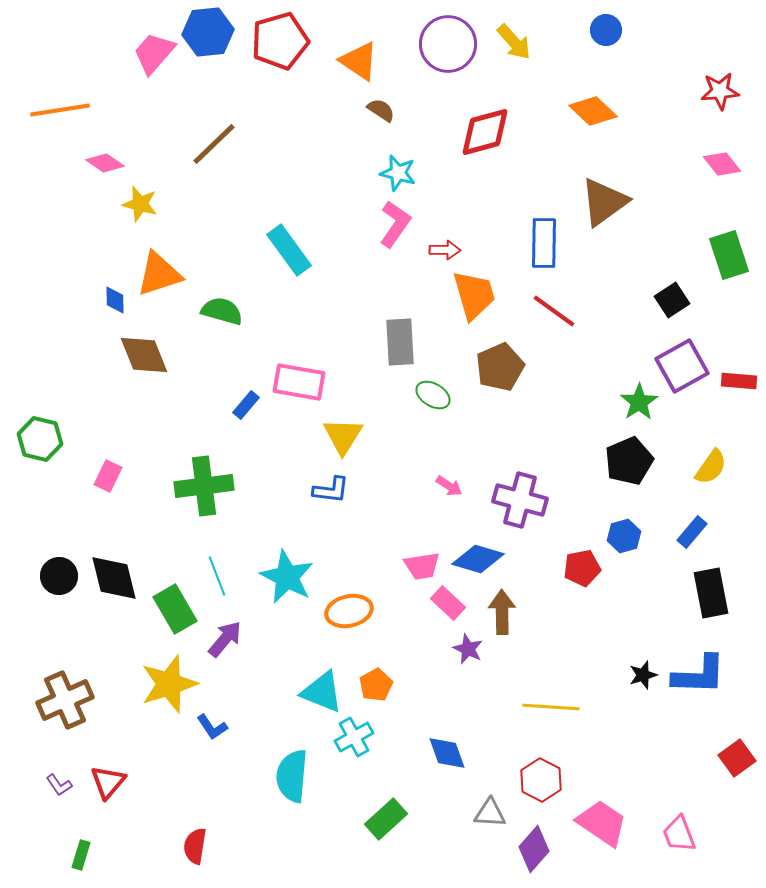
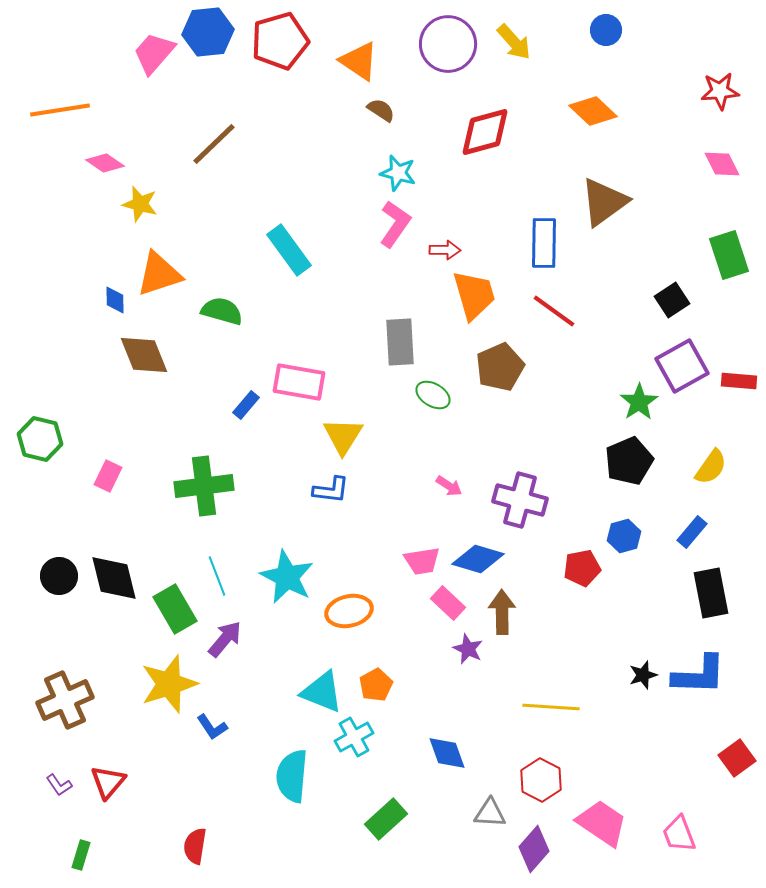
pink diamond at (722, 164): rotated 12 degrees clockwise
pink trapezoid at (422, 566): moved 5 px up
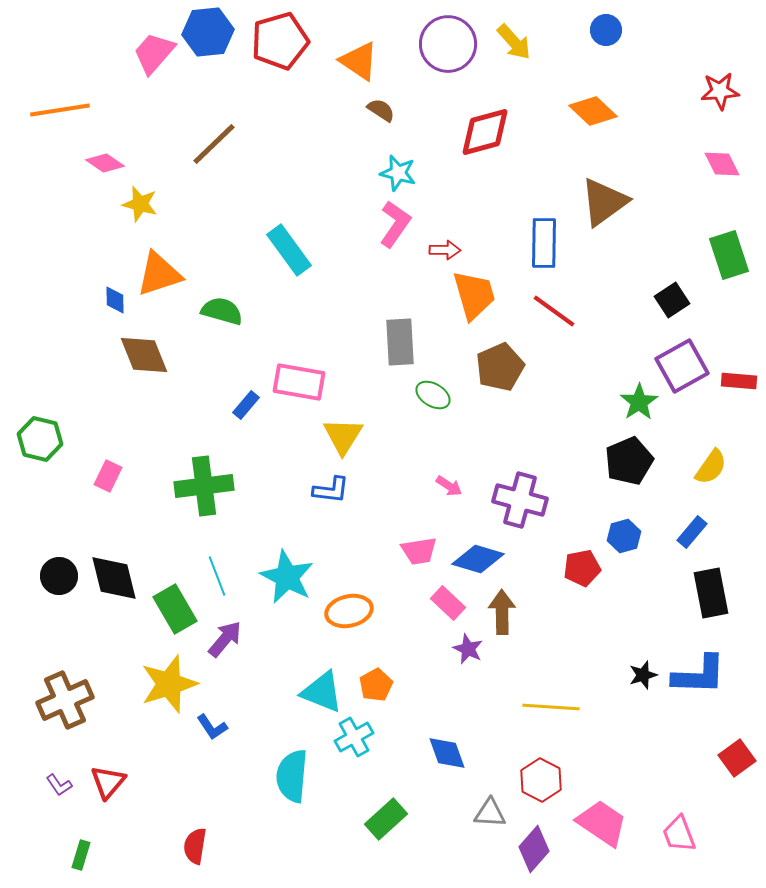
pink trapezoid at (422, 561): moved 3 px left, 10 px up
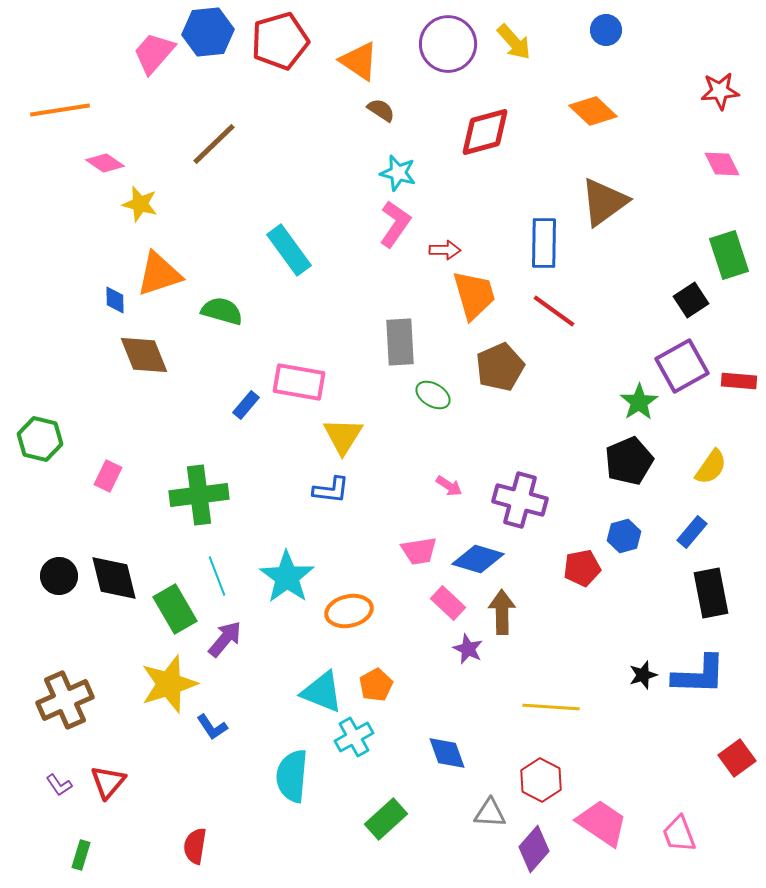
black square at (672, 300): moved 19 px right
green cross at (204, 486): moved 5 px left, 9 px down
cyan star at (287, 577): rotated 8 degrees clockwise
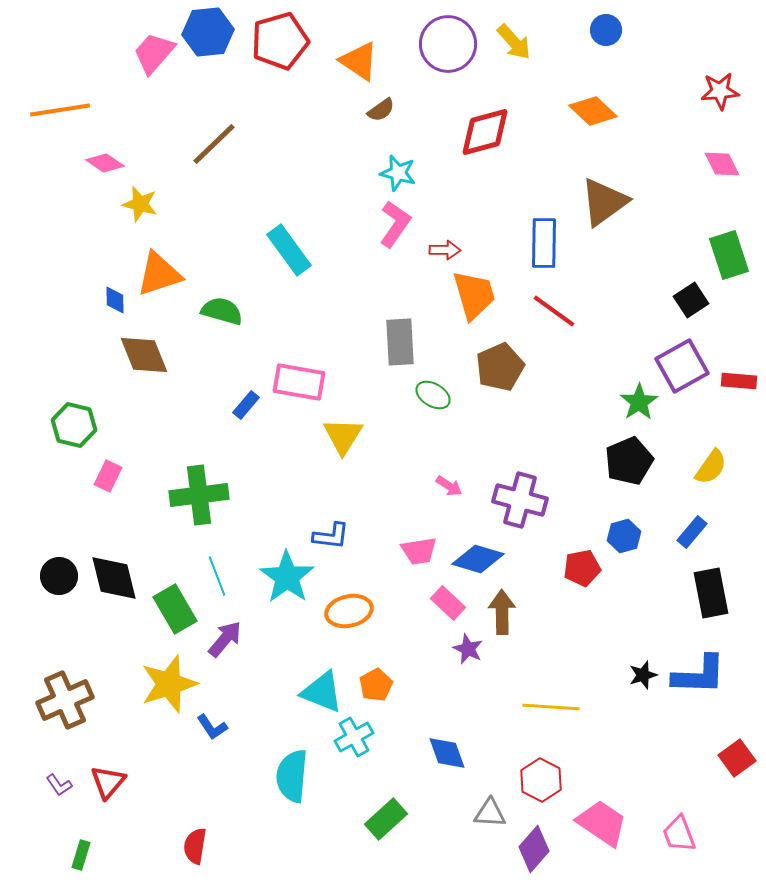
brown semicircle at (381, 110): rotated 112 degrees clockwise
green hexagon at (40, 439): moved 34 px right, 14 px up
blue L-shape at (331, 490): moved 46 px down
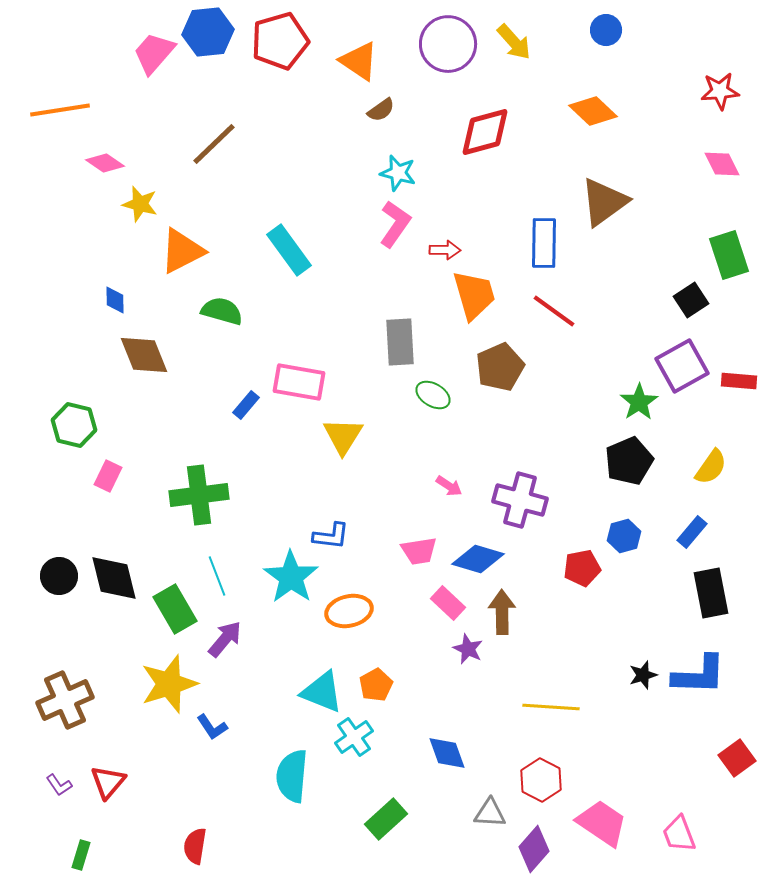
orange triangle at (159, 274): moved 23 px right, 23 px up; rotated 9 degrees counterclockwise
cyan star at (287, 577): moved 4 px right
cyan cross at (354, 737): rotated 6 degrees counterclockwise
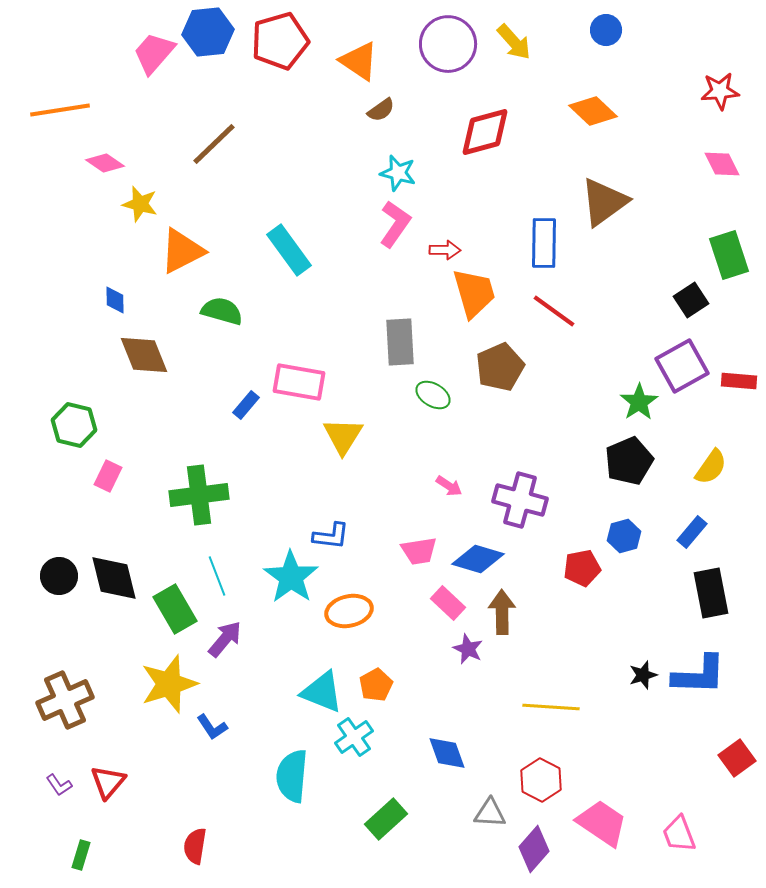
orange trapezoid at (474, 295): moved 2 px up
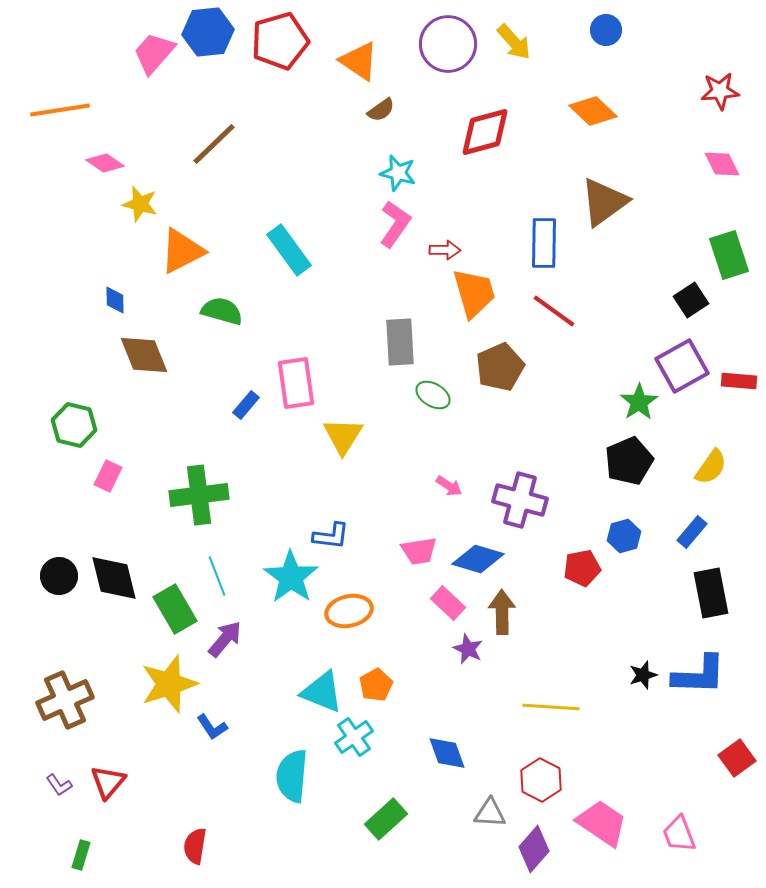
pink rectangle at (299, 382): moved 3 px left, 1 px down; rotated 72 degrees clockwise
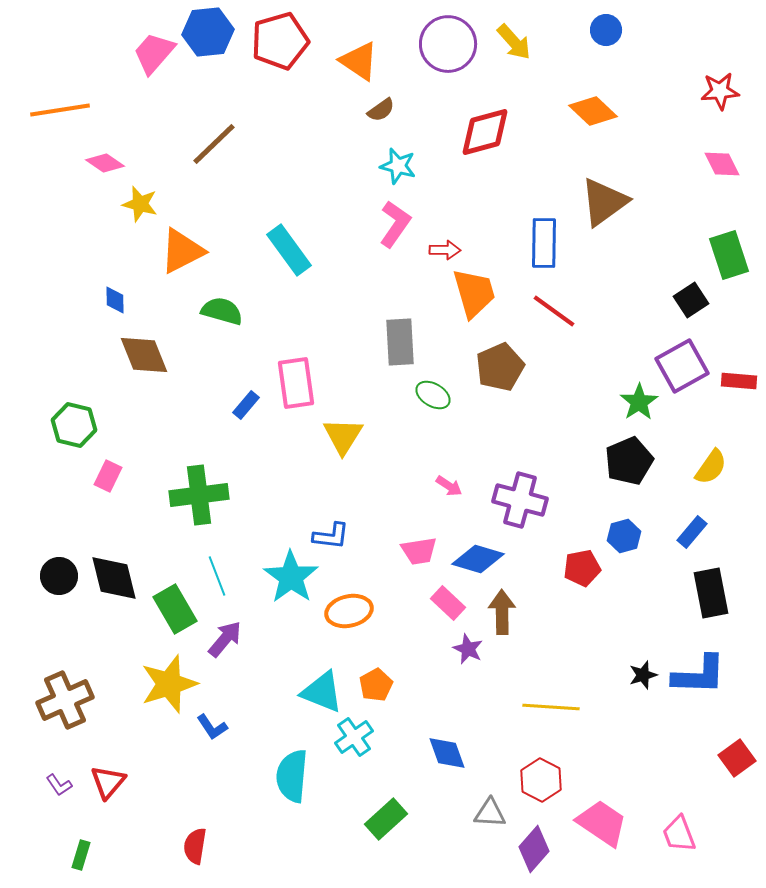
cyan star at (398, 173): moved 7 px up
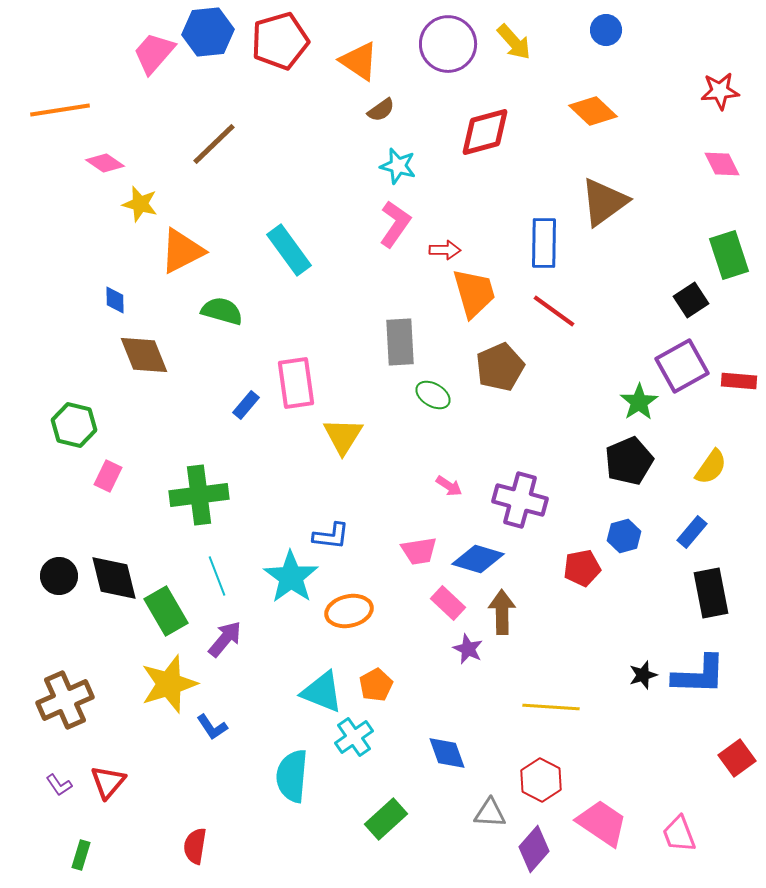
green rectangle at (175, 609): moved 9 px left, 2 px down
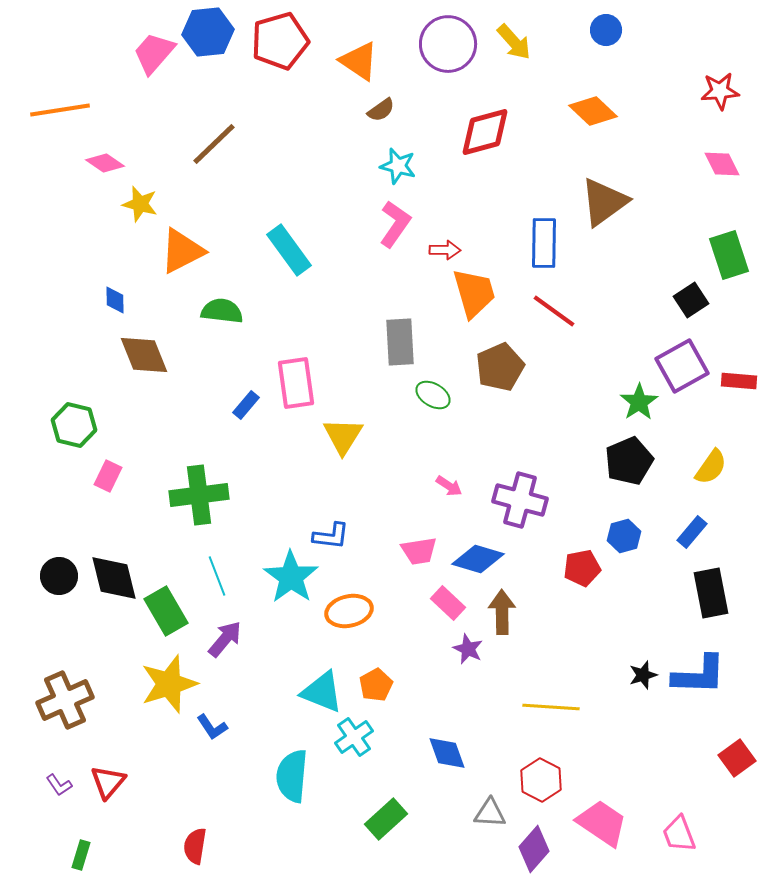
green semicircle at (222, 311): rotated 9 degrees counterclockwise
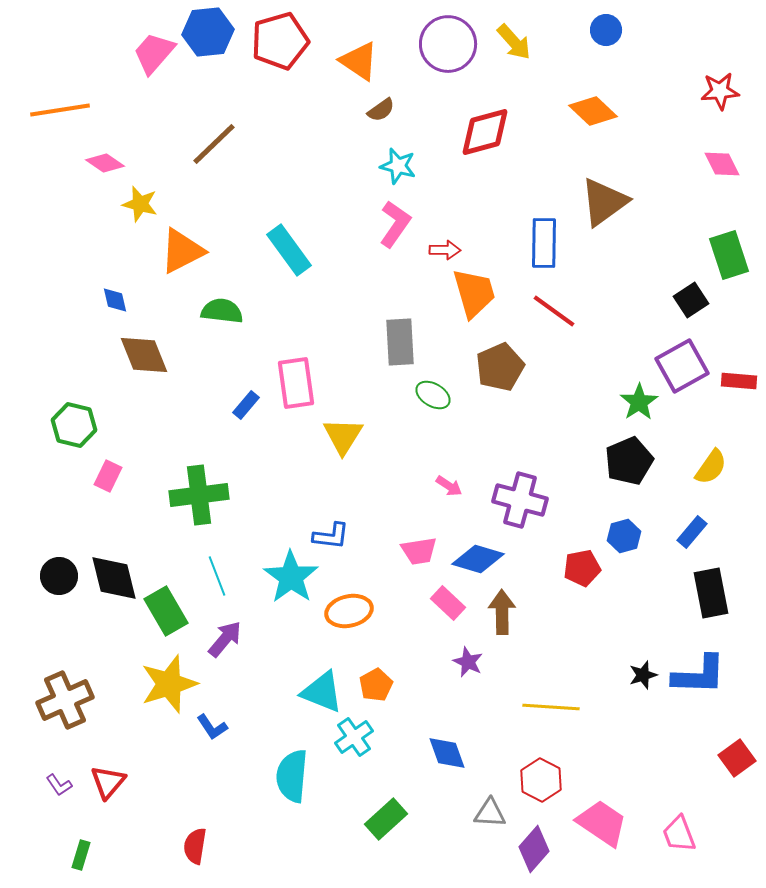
blue diamond at (115, 300): rotated 12 degrees counterclockwise
purple star at (468, 649): moved 13 px down
